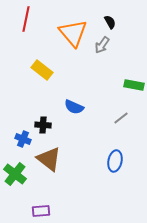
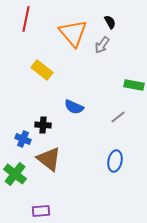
gray line: moved 3 px left, 1 px up
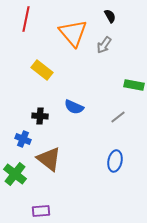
black semicircle: moved 6 px up
gray arrow: moved 2 px right
black cross: moved 3 px left, 9 px up
